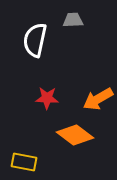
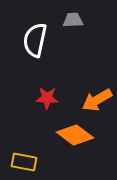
orange arrow: moved 1 px left, 1 px down
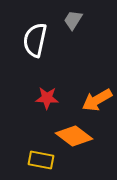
gray trapezoid: rotated 55 degrees counterclockwise
orange diamond: moved 1 px left, 1 px down
yellow rectangle: moved 17 px right, 2 px up
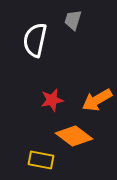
gray trapezoid: rotated 15 degrees counterclockwise
red star: moved 5 px right, 2 px down; rotated 15 degrees counterclockwise
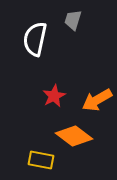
white semicircle: moved 1 px up
red star: moved 2 px right, 4 px up; rotated 15 degrees counterclockwise
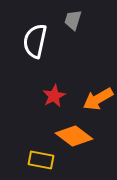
white semicircle: moved 2 px down
orange arrow: moved 1 px right, 1 px up
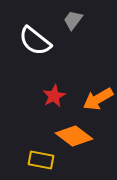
gray trapezoid: rotated 20 degrees clockwise
white semicircle: rotated 64 degrees counterclockwise
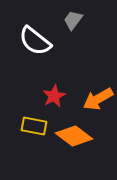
yellow rectangle: moved 7 px left, 34 px up
